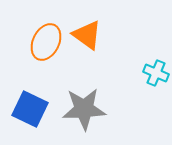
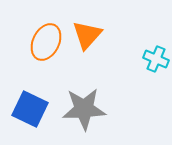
orange triangle: rotated 36 degrees clockwise
cyan cross: moved 14 px up
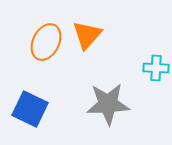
cyan cross: moved 9 px down; rotated 20 degrees counterclockwise
gray star: moved 24 px right, 5 px up
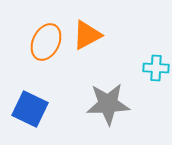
orange triangle: rotated 20 degrees clockwise
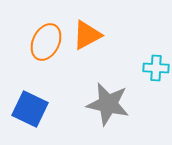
gray star: rotated 15 degrees clockwise
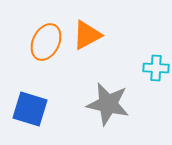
blue square: rotated 9 degrees counterclockwise
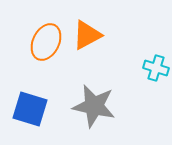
cyan cross: rotated 15 degrees clockwise
gray star: moved 14 px left, 2 px down
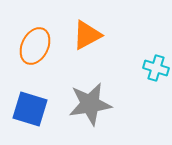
orange ellipse: moved 11 px left, 4 px down
gray star: moved 4 px left, 2 px up; rotated 21 degrees counterclockwise
